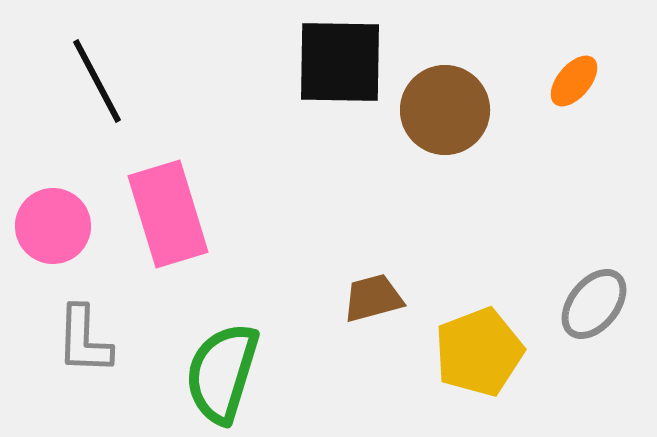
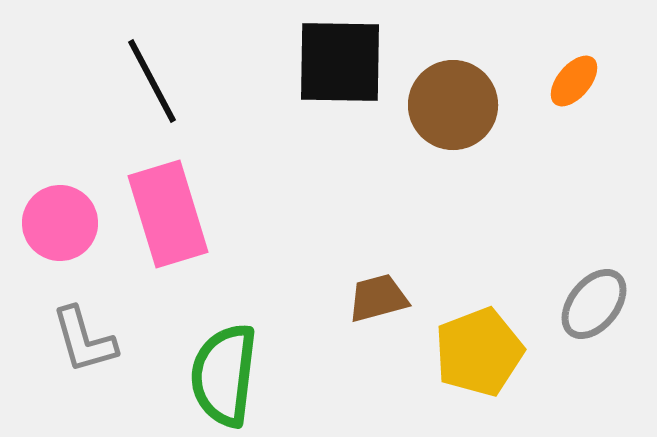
black line: moved 55 px right
brown circle: moved 8 px right, 5 px up
pink circle: moved 7 px right, 3 px up
brown trapezoid: moved 5 px right
gray L-shape: rotated 18 degrees counterclockwise
green semicircle: moved 2 px right, 2 px down; rotated 10 degrees counterclockwise
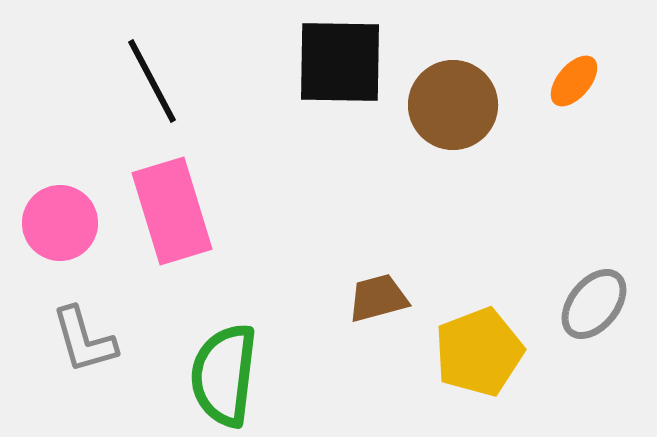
pink rectangle: moved 4 px right, 3 px up
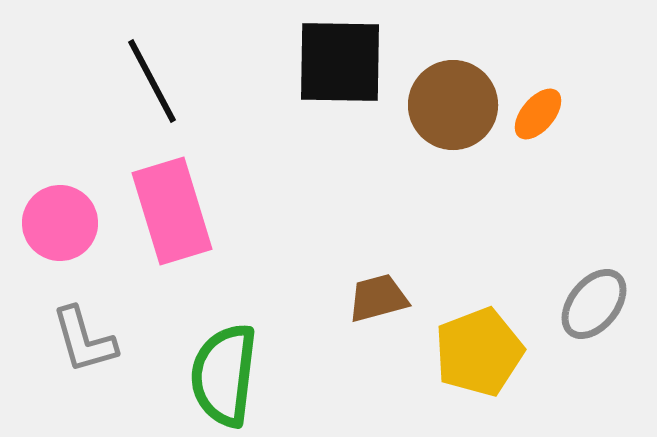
orange ellipse: moved 36 px left, 33 px down
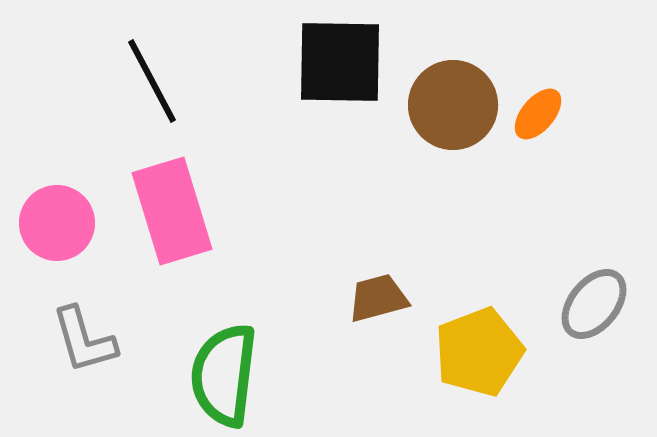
pink circle: moved 3 px left
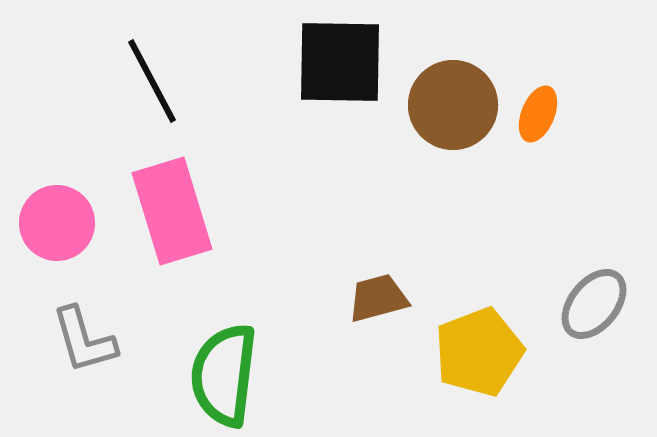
orange ellipse: rotated 18 degrees counterclockwise
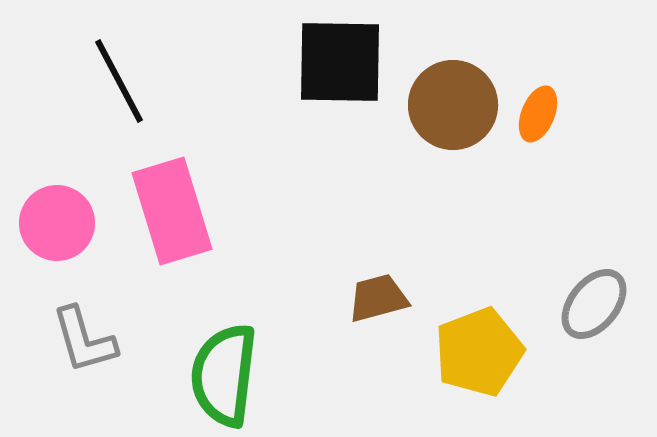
black line: moved 33 px left
